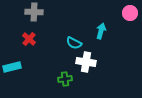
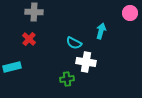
green cross: moved 2 px right
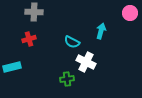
red cross: rotated 32 degrees clockwise
cyan semicircle: moved 2 px left, 1 px up
white cross: rotated 18 degrees clockwise
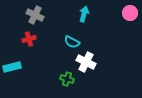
gray cross: moved 1 px right, 3 px down; rotated 24 degrees clockwise
cyan arrow: moved 17 px left, 17 px up
green cross: rotated 24 degrees clockwise
